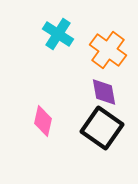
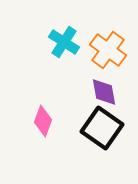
cyan cross: moved 6 px right, 8 px down
pink diamond: rotated 8 degrees clockwise
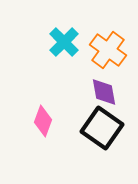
cyan cross: rotated 12 degrees clockwise
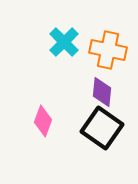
orange cross: rotated 24 degrees counterclockwise
purple diamond: moved 2 px left; rotated 16 degrees clockwise
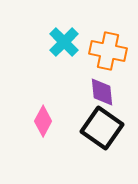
orange cross: moved 1 px down
purple diamond: rotated 12 degrees counterclockwise
pink diamond: rotated 8 degrees clockwise
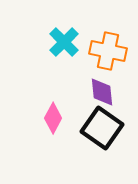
pink diamond: moved 10 px right, 3 px up
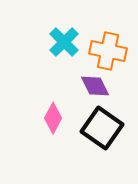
purple diamond: moved 7 px left, 6 px up; rotated 20 degrees counterclockwise
